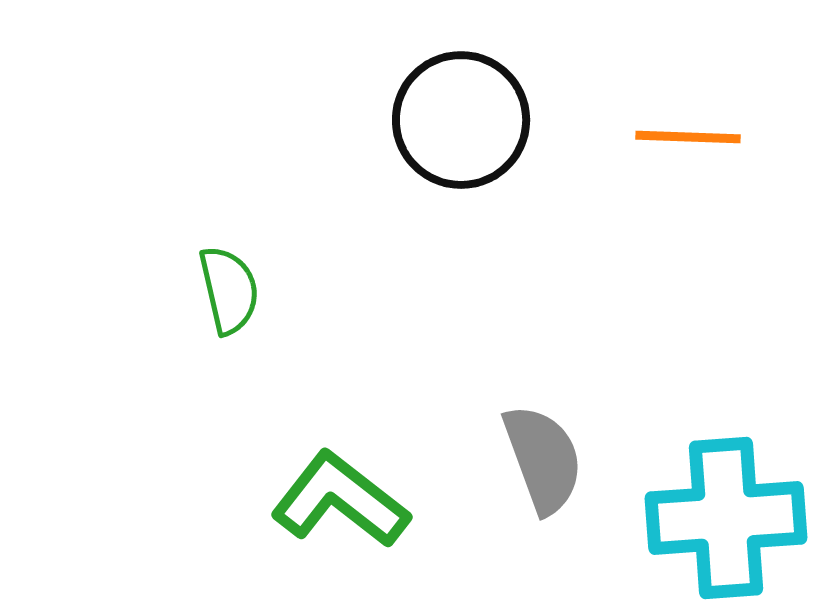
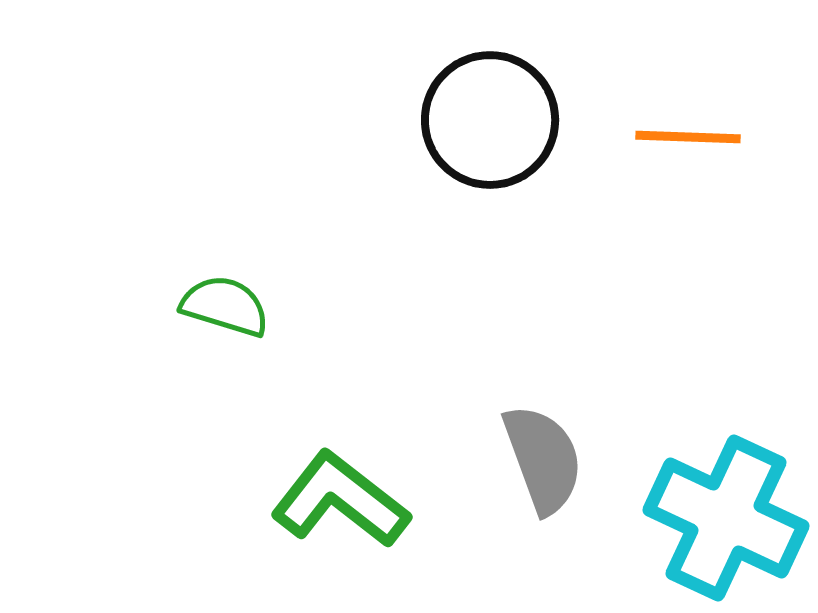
black circle: moved 29 px right
green semicircle: moved 4 px left, 16 px down; rotated 60 degrees counterclockwise
cyan cross: rotated 29 degrees clockwise
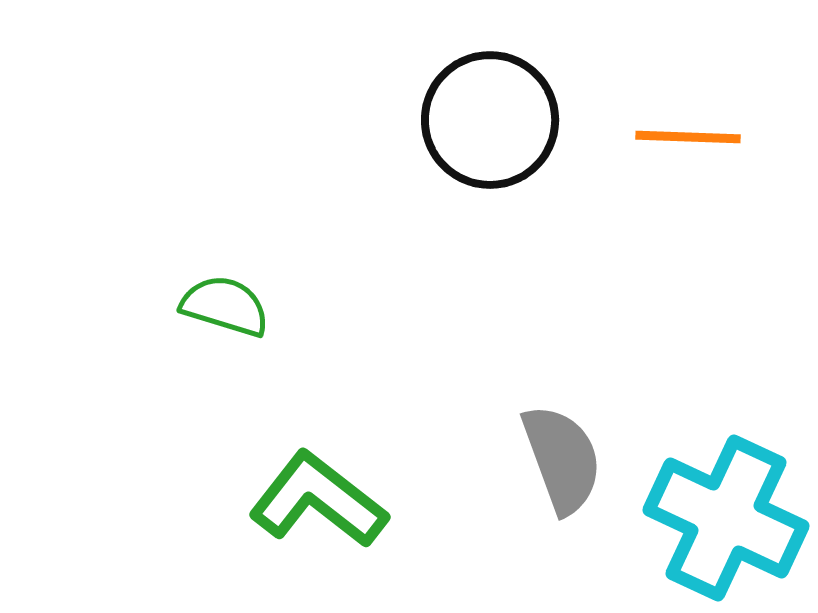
gray semicircle: moved 19 px right
green L-shape: moved 22 px left
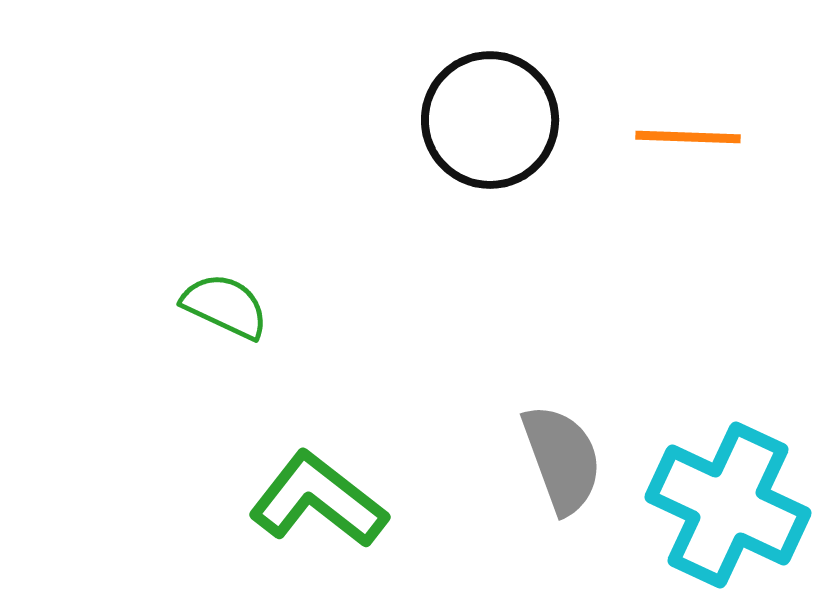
green semicircle: rotated 8 degrees clockwise
cyan cross: moved 2 px right, 13 px up
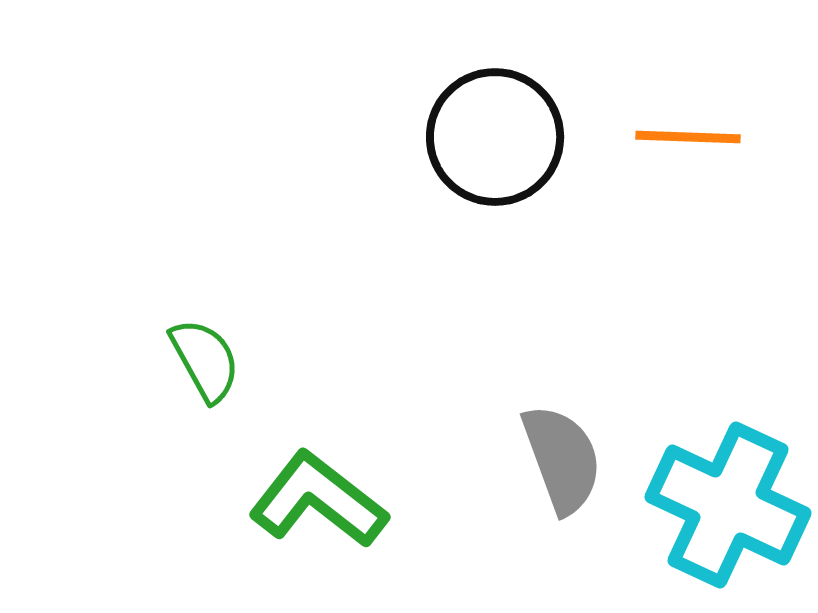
black circle: moved 5 px right, 17 px down
green semicircle: moved 20 px left, 54 px down; rotated 36 degrees clockwise
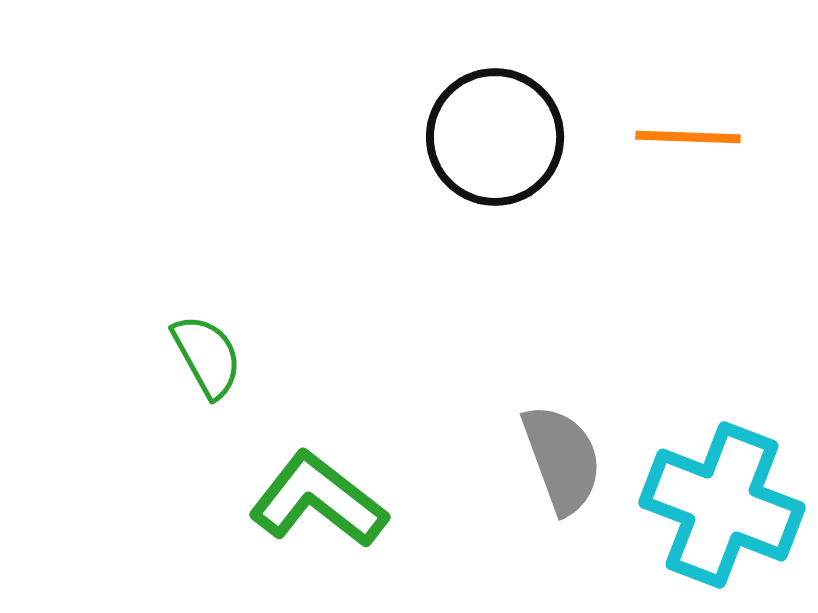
green semicircle: moved 2 px right, 4 px up
cyan cross: moved 6 px left; rotated 4 degrees counterclockwise
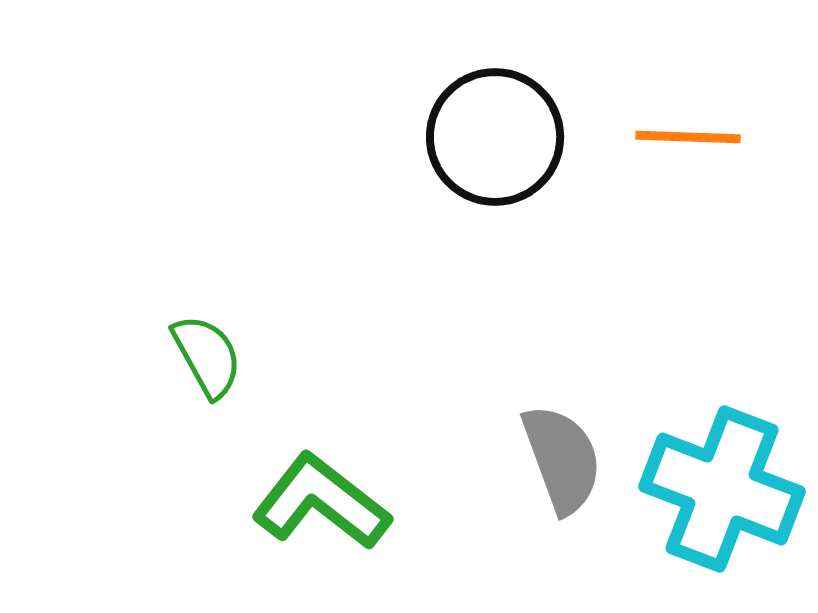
green L-shape: moved 3 px right, 2 px down
cyan cross: moved 16 px up
